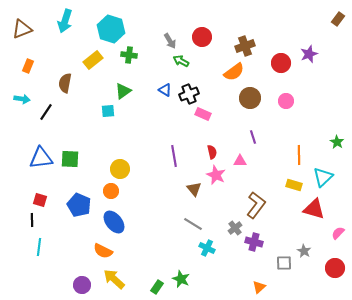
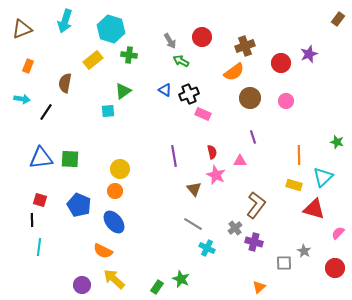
green star at (337, 142): rotated 16 degrees counterclockwise
orange circle at (111, 191): moved 4 px right
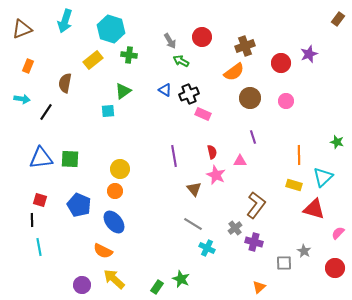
cyan line at (39, 247): rotated 18 degrees counterclockwise
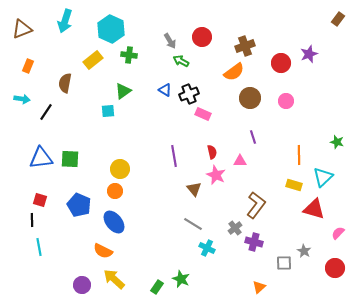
cyan hexagon at (111, 29): rotated 8 degrees clockwise
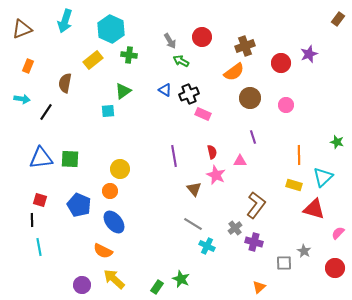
pink circle at (286, 101): moved 4 px down
orange circle at (115, 191): moved 5 px left
cyan cross at (207, 248): moved 2 px up
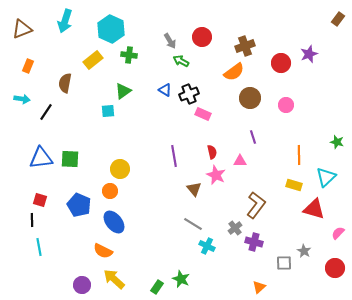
cyan triangle at (323, 177): moved 3 px right
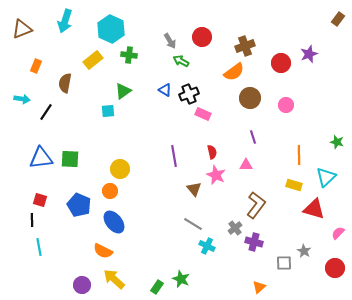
orange rectangle at (28, 66): moved 8 px right
pink triangle at (240, 161): moved 6 px right, 4 px down
